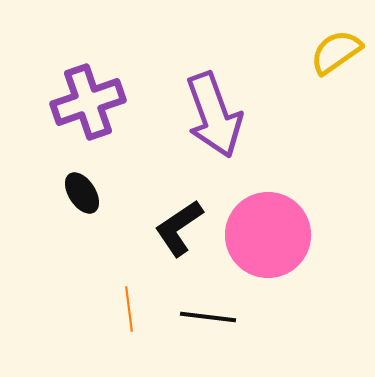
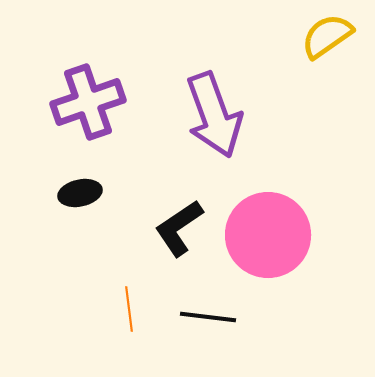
yellow semicircle: moved 9 px left, 16 px up
black ellipse: moved 2 px left; rotated 69 degrees counterclockwise
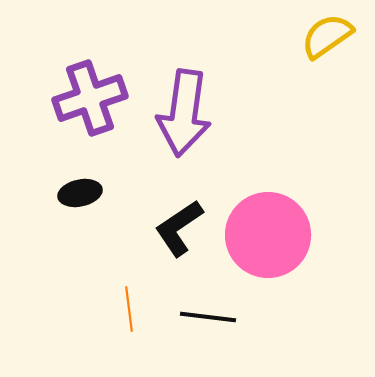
purple cross: moved 2 px right, 4 px up
purple arrow: moved 30 px left, 2 px up; rotated 28 degrees clockwise
